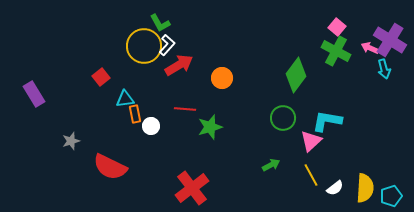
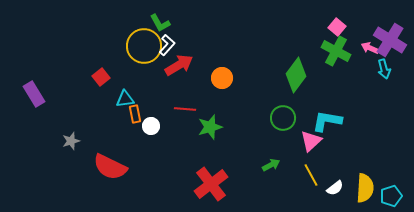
red cross: moved 19 px right, 4 px up
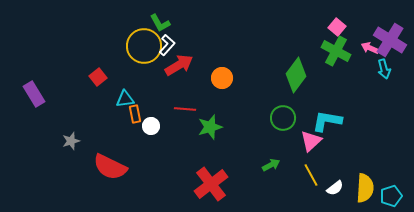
red square: moved 3 px left
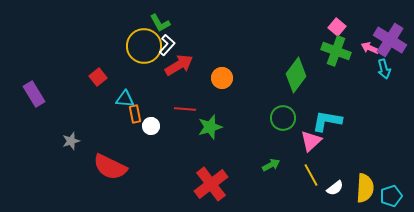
green cross: rotated 8 degrees counterclockwise
cyan triangle: rotated 12 degrees clockwise
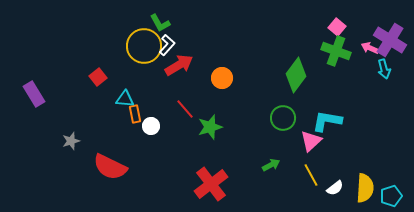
red line: rotated 45 degrees clockwise
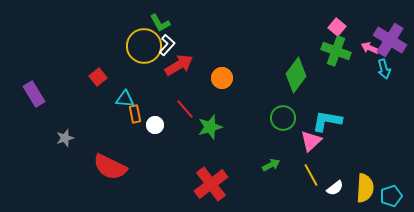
white circle: moved 4 px right, 1 px up
gray star: moved 6 px left, 3 px up
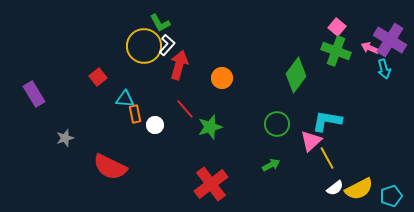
red arrow: rotated 44 degrees counterclockwise
green circle: moved 6 px left, 6 px down
yellow line: moved 16 px right, 17 px up
yellow semicircle: moved 6 px left, 1 px down; rotated 60 degrees clockwise
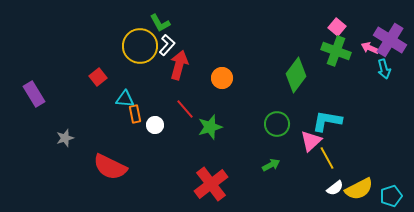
yellow circle: moved 4 px left
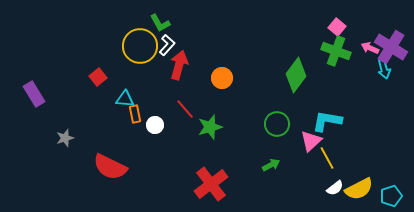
purple cross: moved 1 px right, 7 px down
